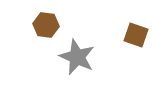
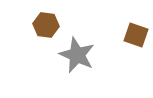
gray star: moved 2 px up
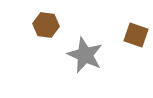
gray star: moved 8 px right
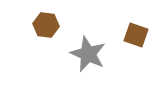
gray star: moved 3 px right, 1 px up
